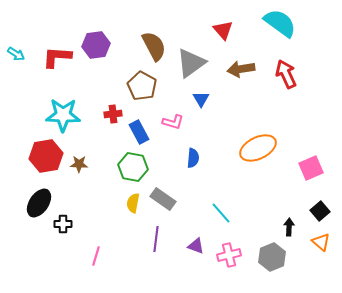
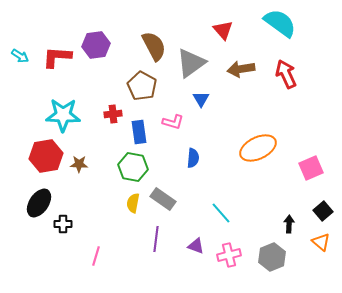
cyan arrow: moved 4 px right, 2 px down
blue rectangle: rotated 20 degrees clockwise
black square: moved 3 px right
black arrow: moved 3 px up
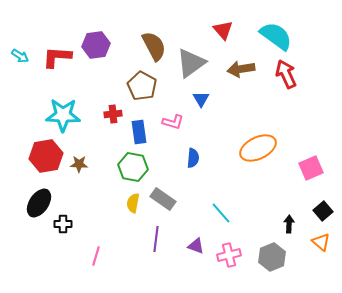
cyan semicircle: moved 4 px left, 13 px down
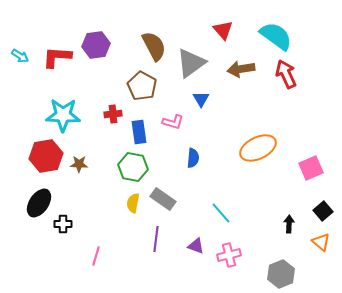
gray hexagon: moved 9 px right, 17 px down
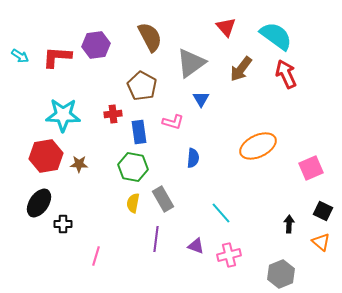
red triangle: moved 3 px right, 3 px up
brown semicircle: moved 4 px left, 9 px up
brown arrow: rotated 44 degrees counterclockwise
orange ellipse: moved 2 px up
gray rectangle: rotated 25 degrees clockwise
black square: rotated 24 degrees counterclockwise
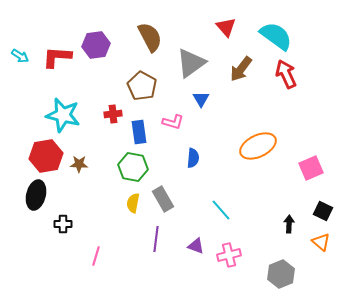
cyan star: rotated 12 degrees clockwise
black ellipse: moved 3 px left, 8 px up; rotated 20 degrees counterclockwise
cyan line: moved 3 px up
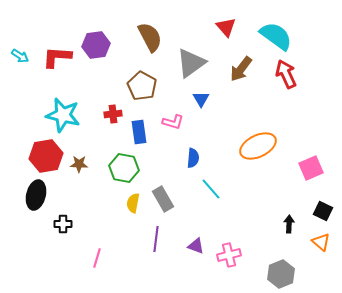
green hexagon: moved 9 px left, 1 px down
cyan line: moved 10 px left, 21 px up
pink line: moved 1 px right, 2 px down
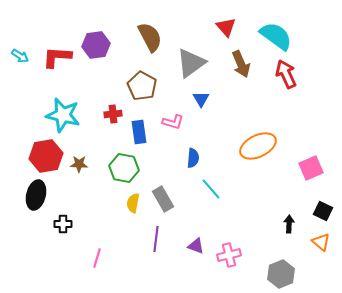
brown arrow: moved 5 px up; rotated 60 degrees counterclockwise
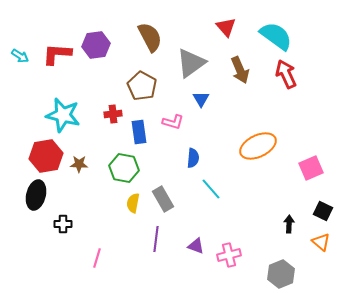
red L-shape: moved 3 px up
brown arrow: moved 1 px left, 6 px down
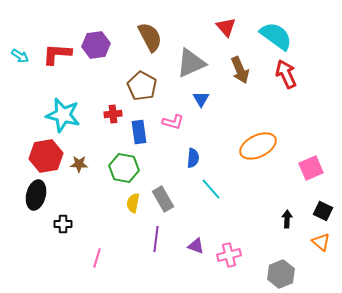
gray triangle: rotated 12 degrees clockwise
black arrow: moved 2 px left, 5 px up
